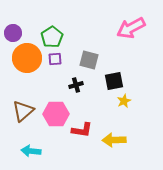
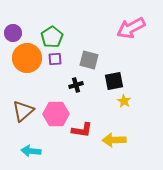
yellow star: rotated 16 degrees counterclockwise
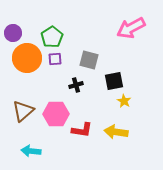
yellow arrow: moved 2 px right, 8 px up; rotated 10 degrees clockwise
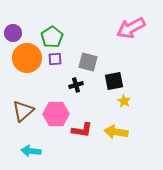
gray square: moved 1 px left, 2 px down
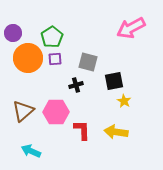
orange circle: moved 1 px right
pink hexagon: moved 2 px up
red L-shape: rotated 100 degrees counterclockwise
cyan arrow: rotated 18 degrees clockwise
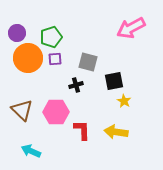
purple circle: moved 4 px right
green pentagon: moved 1 px left; rotated 15 degrees clockwise
brown triangle: moved 1 px left, 1 px up; rotated 35 degrees counterclockwise
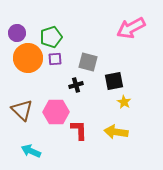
yellow star: moved 1 px down
red L-shape: moved 3 px left
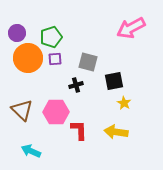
yellow star: moved 1 px down
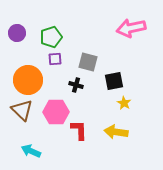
pink arrow: rotated 16 degrees clockwise
orange circle: moved 22 px down
black cross: rotated 32 degrees clockwise
